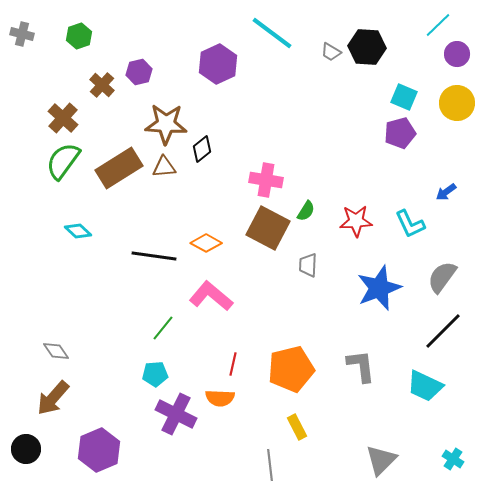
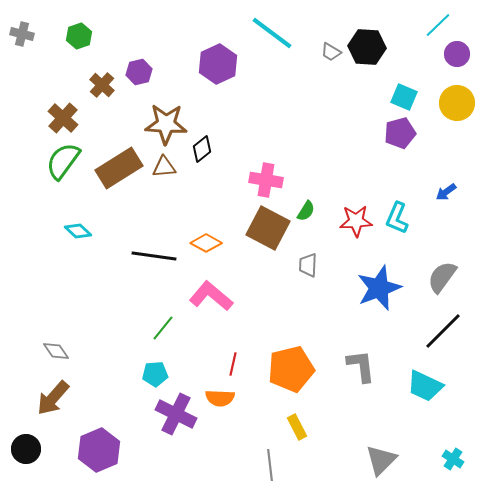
cyan L-shape at (410, 224): moved 13 px left, 6 px up; rotated 48 degrees clockwise
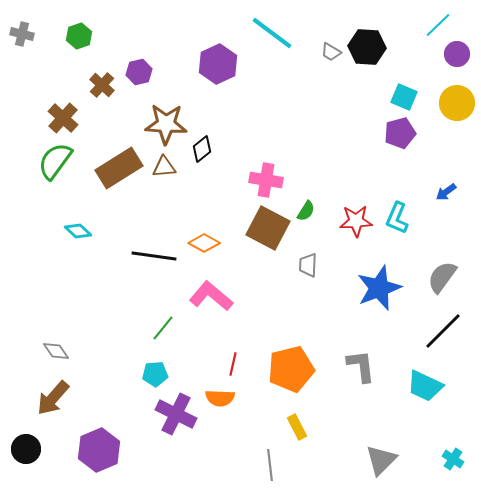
green semicircle at (63, 161): moved 8 px left
orange diamond at (206, 243): moved 2 px left
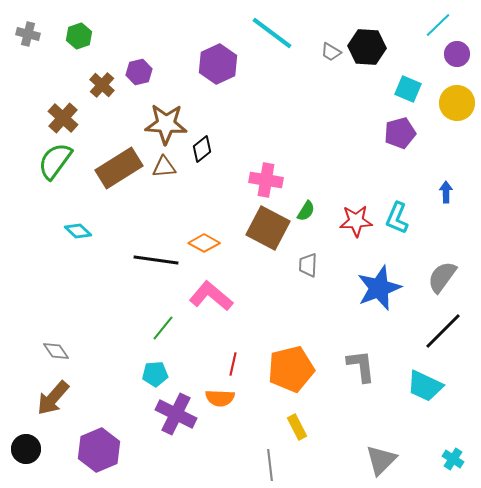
gray cross at (22, 34): moved 6 px right
cyan square at (404, 97): moved 4 px right, 8 px up
blue arrow at (446, 192): rotated 125 degrees clockwise
black line at (154, 256): moved 2 px right, 4 px down
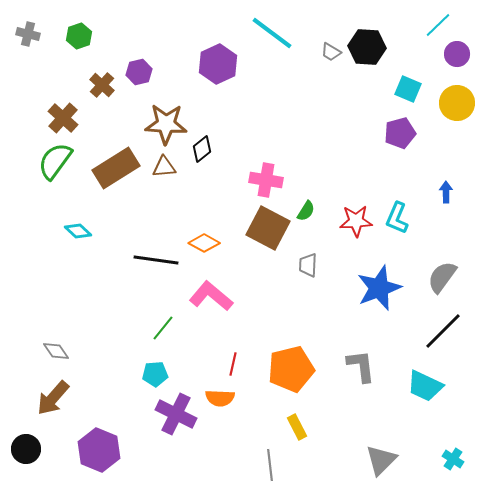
brown rectangle at (119, 168): moved 3 px left
purple hexagon at (99, 450): rotated 15 degrees counterclockwise
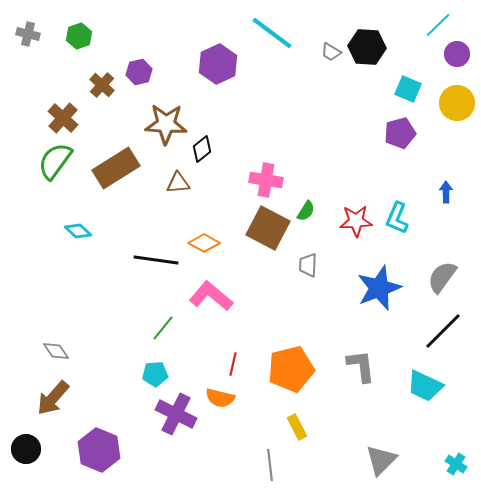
brown triangle at (164, 167): moved 14 px right, 16 px down
orange semicircle at (220, 398): rotated 12 degrees clockwise
cyan cross at (453, 459): moved 3 px right, 5 px down
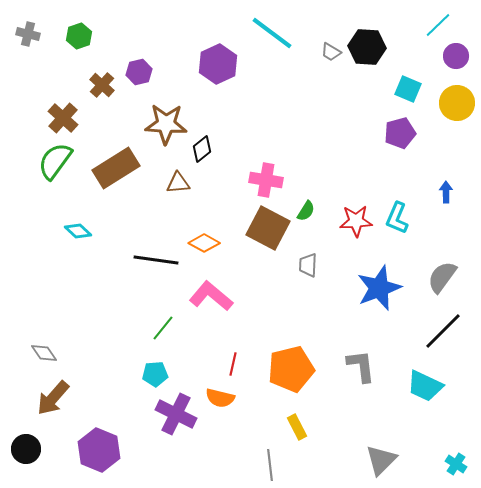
purple circle at (457, 54): moved 1 px left, 2 px down
gray diamond at (56, 351): moved 12 px left, 2 px down
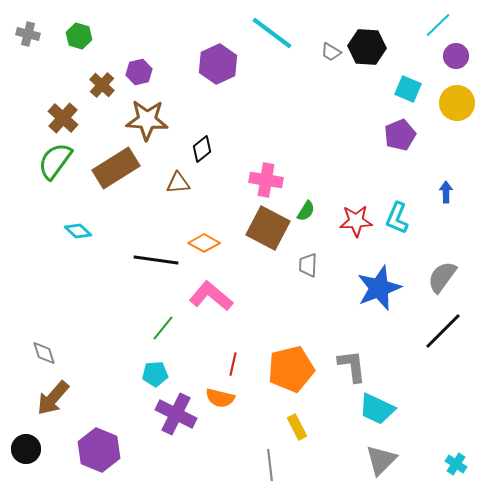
green hexagon at (79, 36): rotated 25 degrees counterclockwise
brown star at (166, 124): moved 19 px left, 4 px up
purple pentagon at (400, 133): moved 2 px down; rotated 8 degrees counterclockwise
gray diamond at (44, 353): rotated 16 degrees clockwise
gray L-shape at (361, 366): moved 9 px left
cyan trapezoid at (425, 386): moved 48 px left, 23 px down
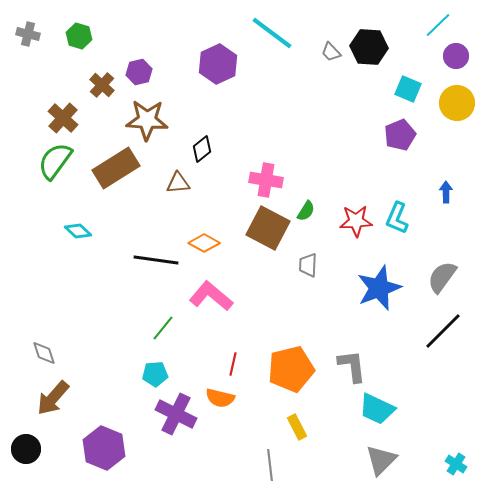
black hexagon at (367, 47): moved 2 px right
gray trapezoid at (331, 52): rotated 15 degrees clockwise
purple hexagon at (99, 450): moved 5 px right, 2 px up
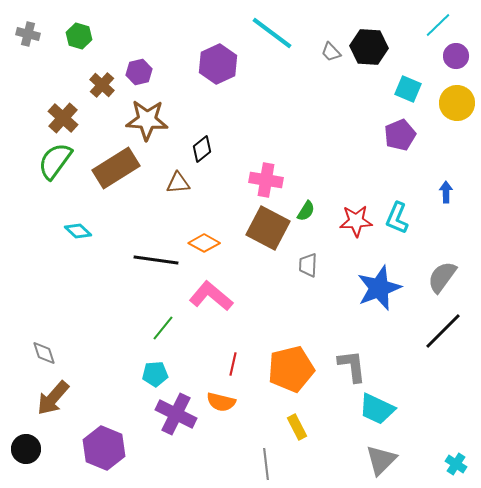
orange semicircle at (220, 398): moved 1 px right, 4 px down
gray line at (270, 465): moved 4 px left, 1 px up
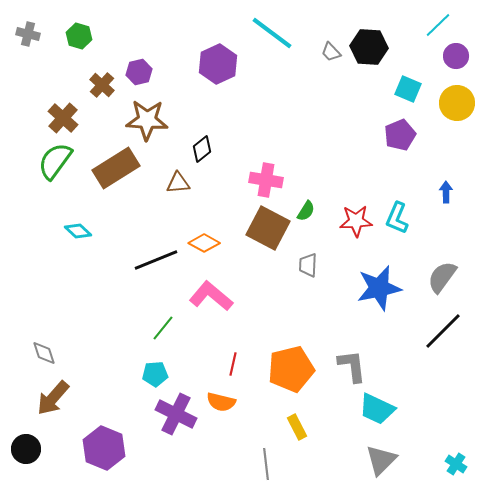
black line at (156, 260): rotated 30 degrees counterclockwise
blue star at (379, 288): rotated 9 degrees clockwise
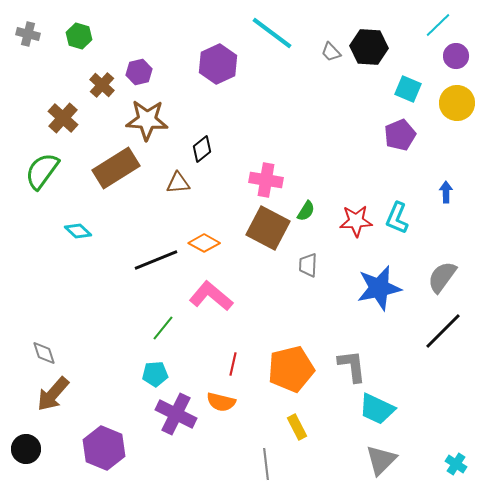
green semicircle at (55, 161): moved 13 px left, 10 px down
brown arrow at (53, 398): moved 4 px up
